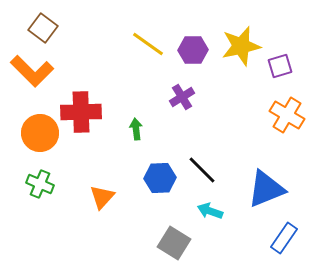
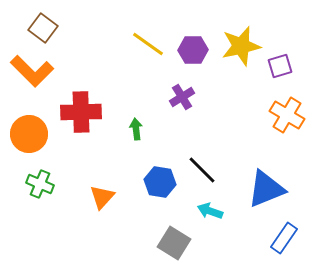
orange circle: moved 11 px left, 1 px down
blue hexagon: moved 4 px down; rotated 12 degrees clockwise
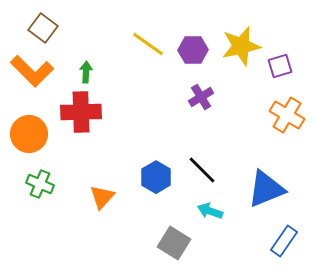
purple cross: moved 19 px right
green arrow: moved 50 px left, 57 px up; rotated 10 degrees clockwise
blue hexagon: moved 4 px left, 5 px up; rotated 20 degrees clockwise
blue rectangle: moved 3 px down
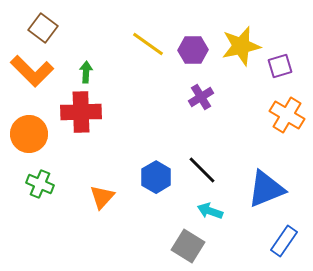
gray square: moved 14 px right, 3 px down
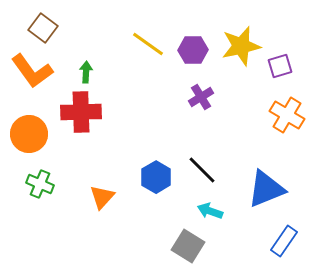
orange L-shape: rotated 9 degrees clockwise
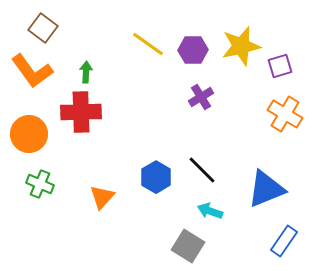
orange cross: moved 2 px left, 1 px up
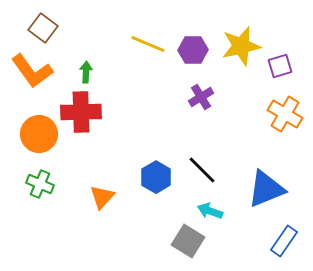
yellow line: rotated 12 degrees counterclockwise
orange circle: moved 10 px right
gray square: moved 5 px up
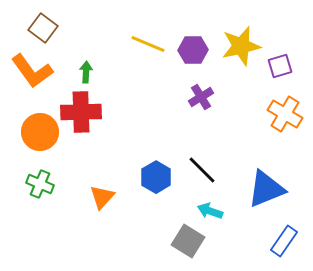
orange circle: moved 1 px right, 2 px up
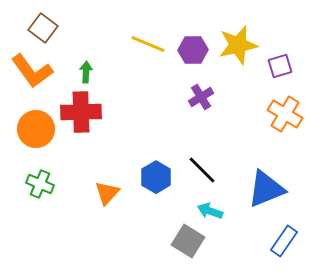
yellow star: moved 3 px left, 1 px up
orange circle: moved 4 px left, 3 px up
orange triangle: moved 5 px right, 4 px up
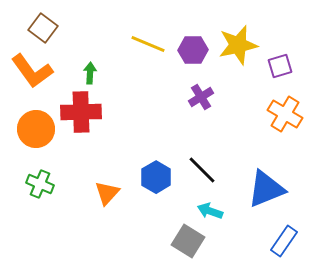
green arrow: moved 4 px right, 1 px down
